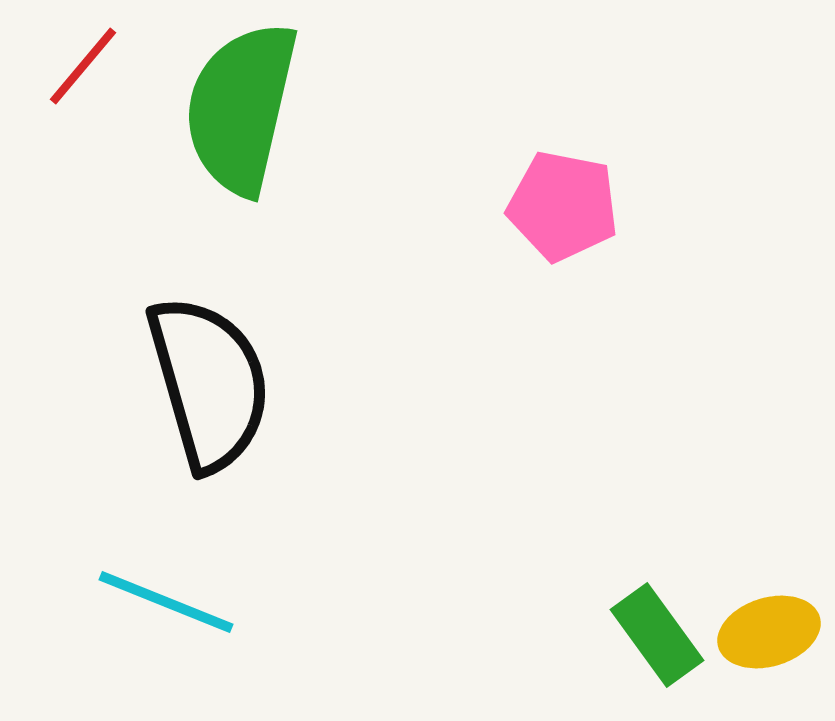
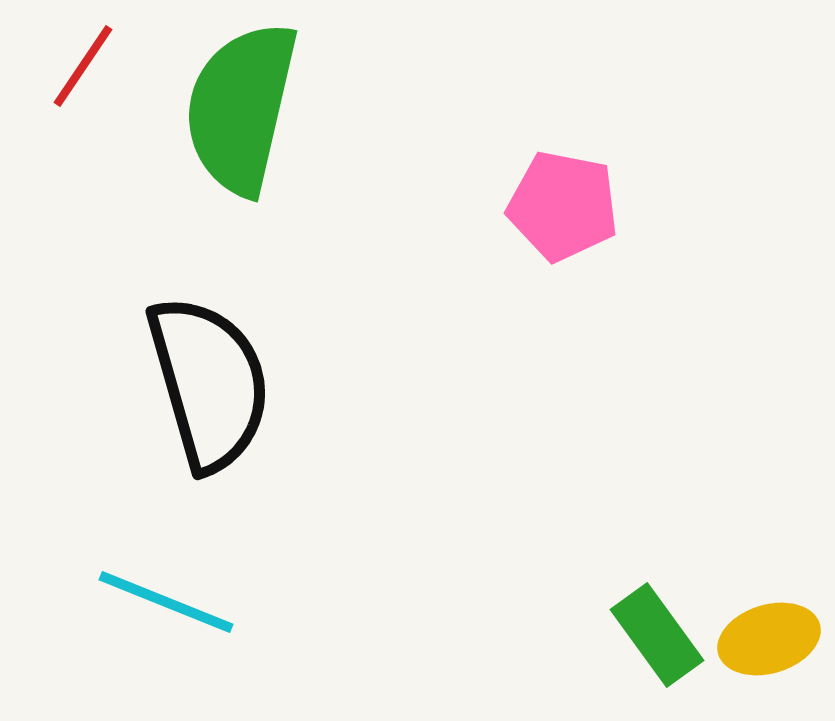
red line: rotated 6 degrees counterclockwise
yellow ellipse: moved 7 px down
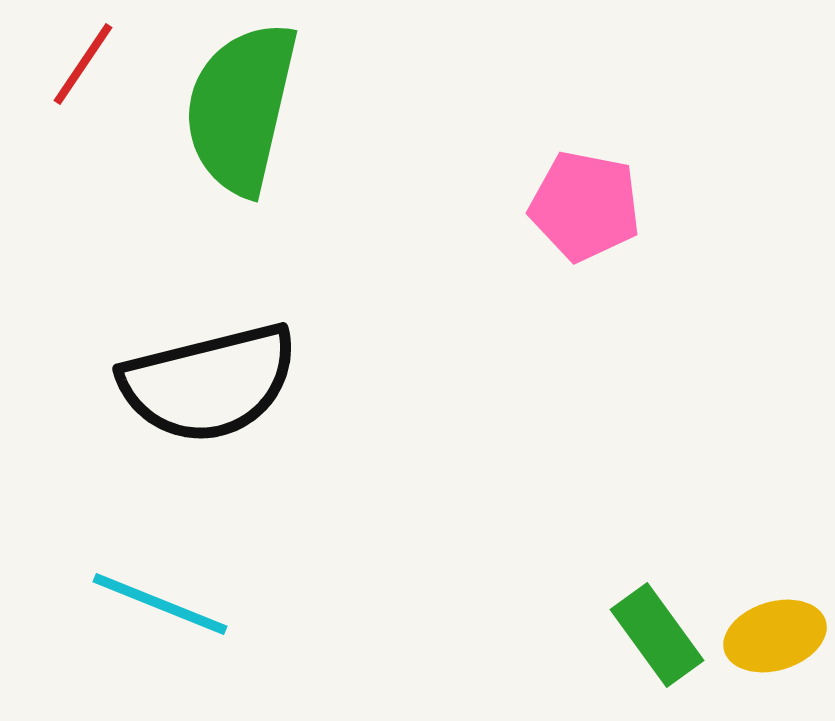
red line: moved 2 px up
pink pentagon: moved 22 px right
black semicircle: rotated 92 degrees clockwise
cyan line: moved 6 px left, 2 px down
yellow ellipse: moved 6 px right, 3 px up
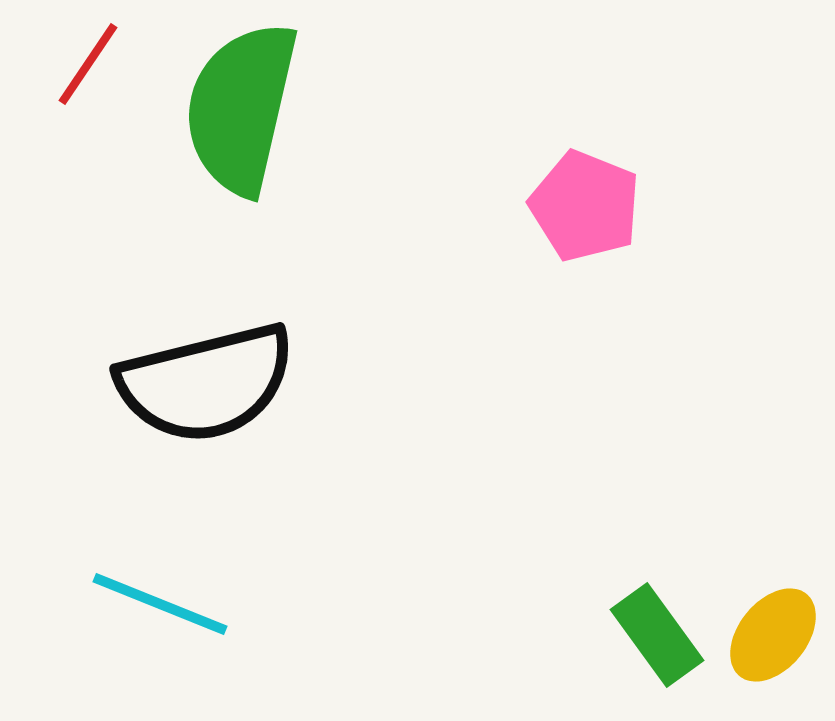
red line: moved 5 px right
pink pentagon: rotated 11 degrees clockwise
black semicircle: moved 3 px left
yellow ellipse: moved 2 px left, 1 px up; rotated 34 degrees counterclockwise
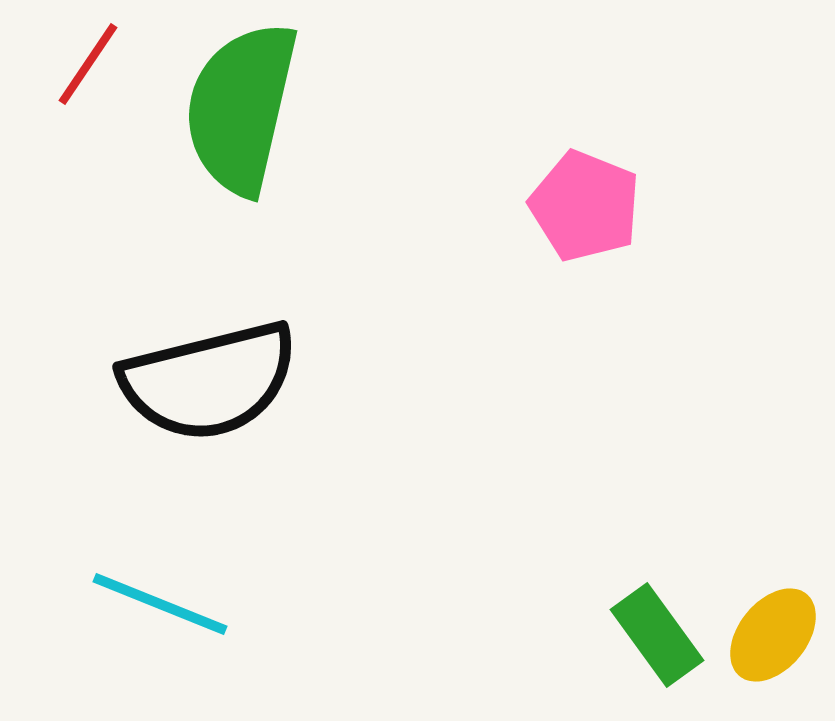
black semicircle: moved 3 px right, 2 px up
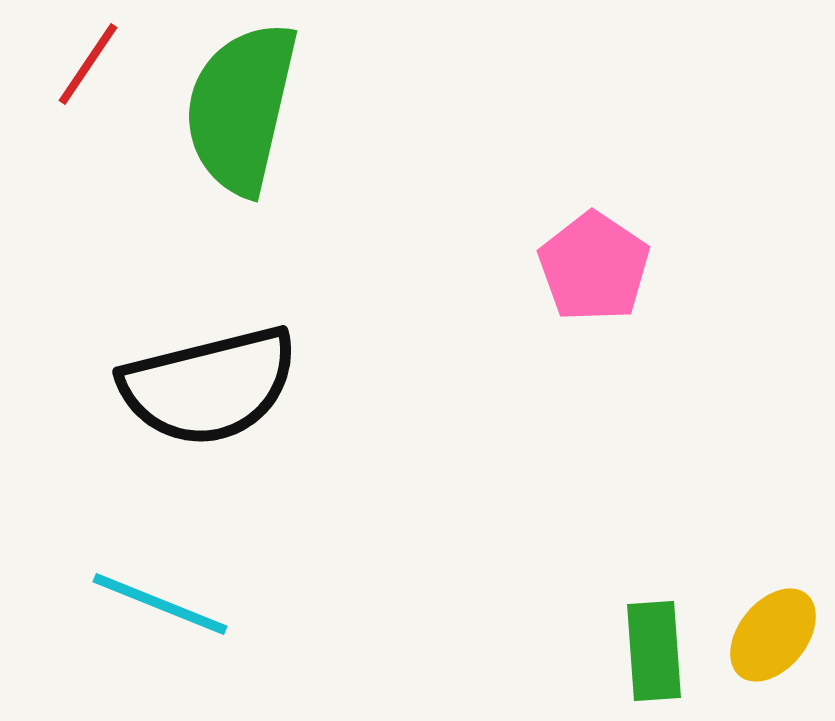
pink pentagon: moved 9 px right, 61 px down; rotated 12 degrees clockwise
black semicircle: moved 5 px down
green rectangle: moved 3 px left, 16 px down; rotated 32 degrees clockwise
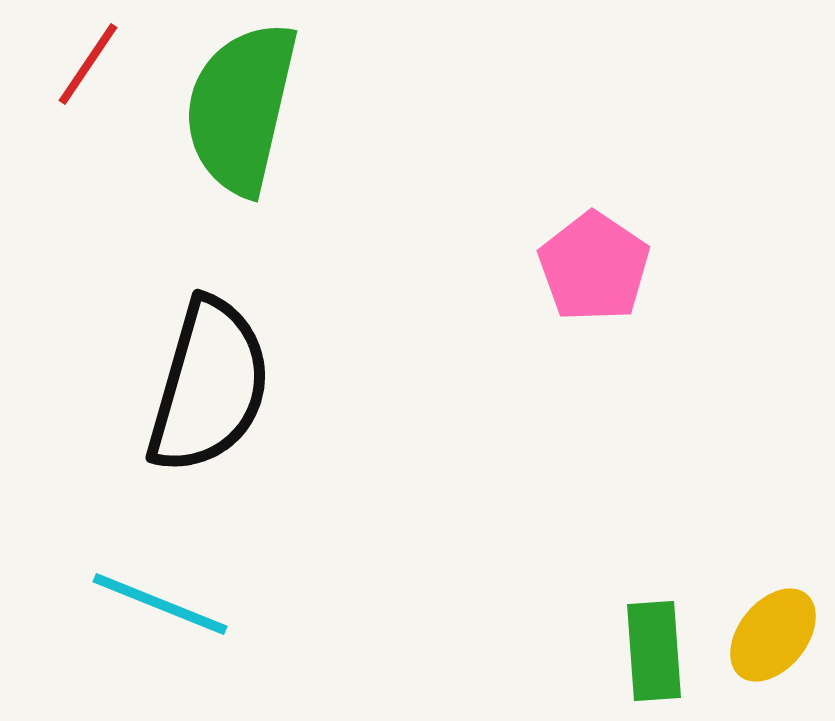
black semicircle: rotated 60 degrees counterclockwise
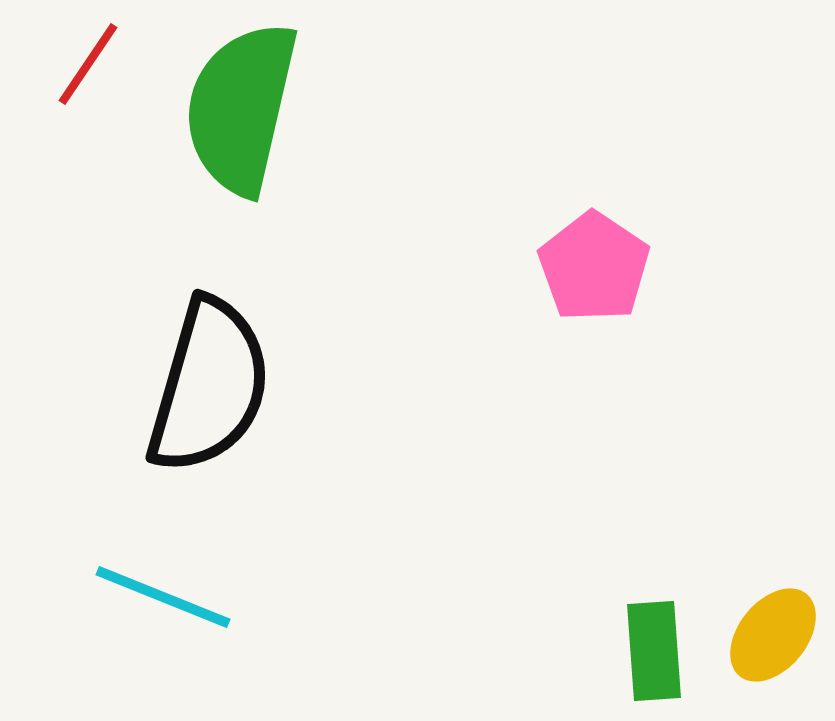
cyan line: moved 3 px right, 7 px up
